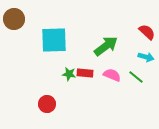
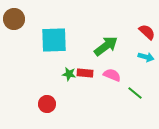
green line: moved 1 px left, 16 px down
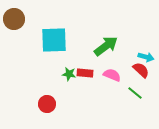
red semicircle: moved 6 px left, 38 px down
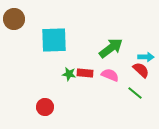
green arrow: moved 5 px right, 2 px down
cyan arrow: rotated 14 degrees counterclockwise
pink semicircle: moved 2 px left
red circle: moved 2 px left, 3 px down
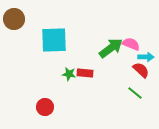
pink semicircle: moved 21 px right, 31 px up
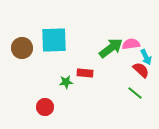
brown circle: moved 8 px right, 29 px down
pink semicircle: rotated 30 degrees counterclockwise
cyan arrow: rotated 63 degrees clockwise
green star: moved 3 px left, 8 px down; rotated 16 degrees counterclockwise
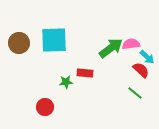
brown circle: moved 3 px left, 5 px up
cyan arrow: moved 1 px right; rotated 21 degrees counterclockwise
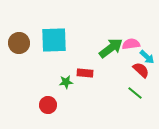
red circle: moved 3 px right, 2 px up
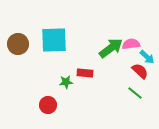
brown circle: moved 1 px left, 1 px down
red semicircle: moved 1 px left, 1 px down
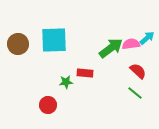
cyan arrow: moved 19 px up; rotated 84 degrees counterclockwise
red semicircle: moved 2 px left
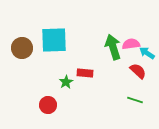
cyan arrow: moved 15 px down; rotated 105 degrees counterclockwise
brown circle: moved 4 px right, 4 px down
green arrow: moved 2 px right, 1 px up; rotated 70 degrees counterclockwise
green star: rotated 24 degrees counterclockwise
green line: moved 7 px down; rotated 21 degrees counterclockwise
